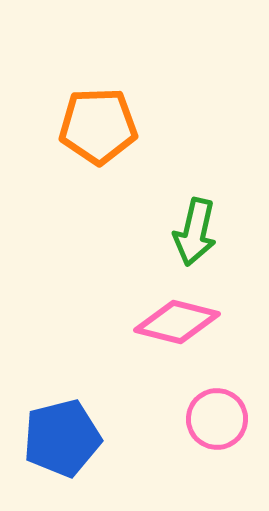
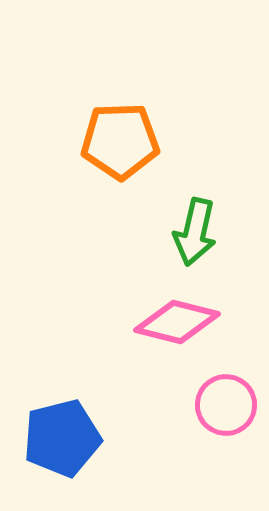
orange pentagon: moved 22 px right, 15 px down
pink circle: moved 9 px right, 14 px up
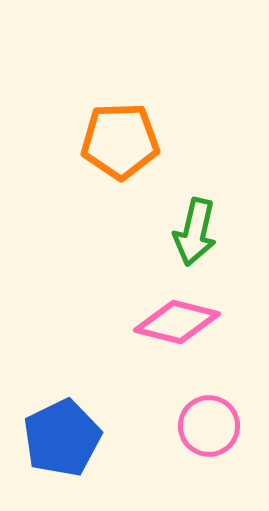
pink circle: moved 17 px left, 21 px down
blue pentagon: rotated 12 degrees counterclockwise
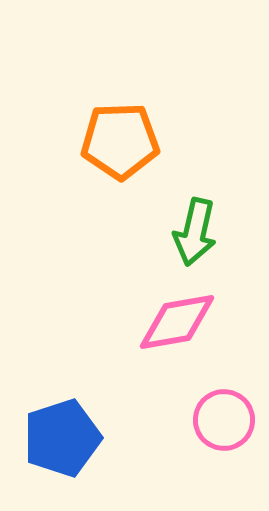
pink diamond: rotated 24 degrees counterclockwise
pink circle: moved 15 px right, 6 px up
blue pentagon: rotated 8 degrees clockwise
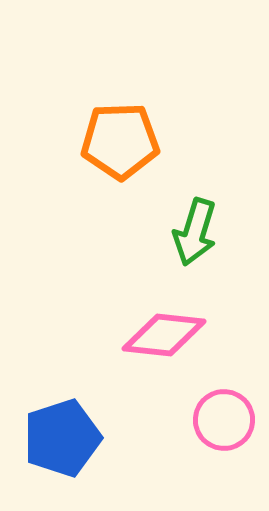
green arrow: rotated 4 degrees clockwise
pink diamond: moved 13 px left, 13 px down; rotated 16 degrees clockwise
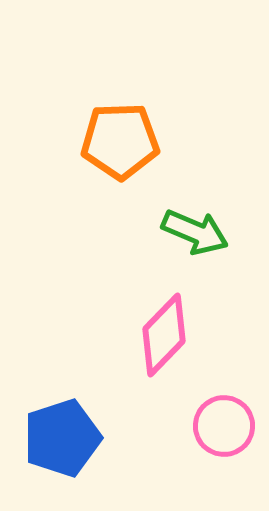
green arrow: rotated 84 degrees counterclockwise
pink diamond: rotated 52 degrees counterclockwise
pink circle: moved 6 px down
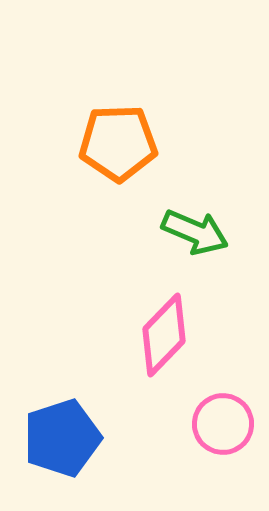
orange pentagon: moved 2 px left, 2 px down
pink circle: moved 1 px left, 2 px up
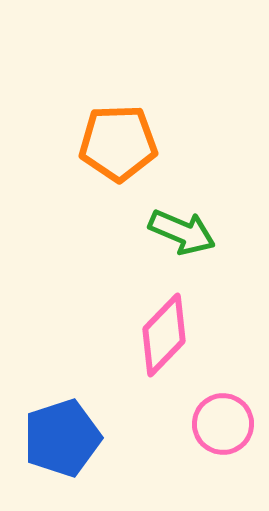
green arrow: moved 13 px left
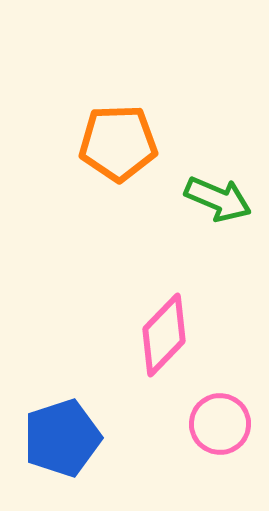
green arrow: moved 36 px right, 33 px up
pink circle: moved 3 px left
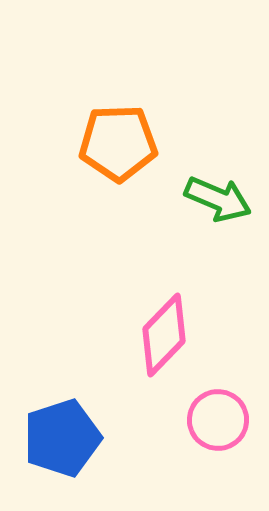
pink circle: moved 2 px left, 4 px up
